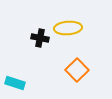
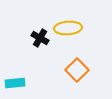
black cross: rotated 18 degrees clockwise
cyan rectangle: rotated 24 degrees counterclockwise
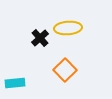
black cross: rotated 18 degrees clockwise
orange square: moved 12 px left
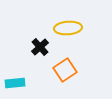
black cross: moved 9 px down
orange square: rotated 10 degrees clockwise
